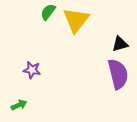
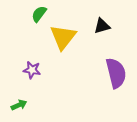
green semicircle: moved 9 px left, 2 px down
yellow triangle: moved 13 px left, 17 px down
black triangle: moved 18 px left, 18 px up
purple semicircle: moved 2 px left, 1 px up
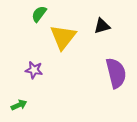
purple star: moved 2 px right
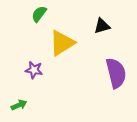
yellow triangle: moved 1 px left, 6 px down; rotated 20 degrees clockwise
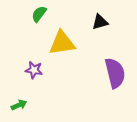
black triangle: moved 2 px left, 4 px up
yellow triangle: rotated 24 degrees clockwise
purple semicircle: moved 1 px left
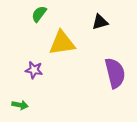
green arrow: moved 1 px right; rotated 35 degrees clockwise
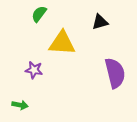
yellow triangle: rotated 12 degrees clockwise
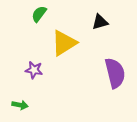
yellow triangle: moved 2 px right; rotated 36 degrees counterclockwise
